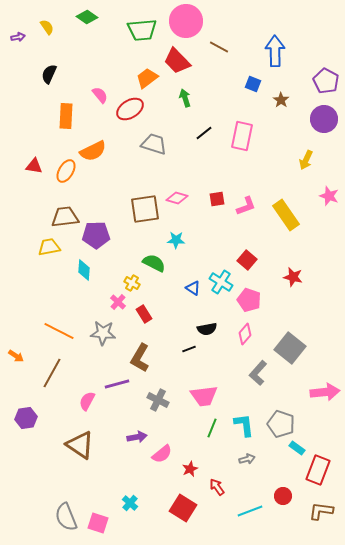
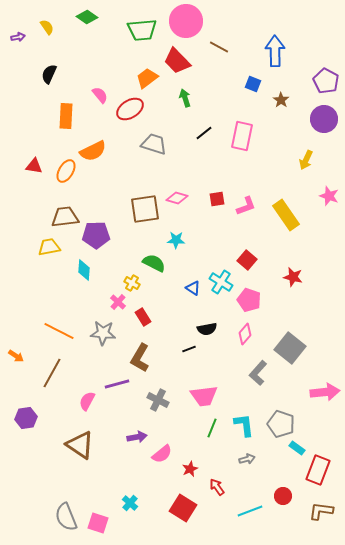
red rectangle at (144, 314): moved 1 px left, 3 px down
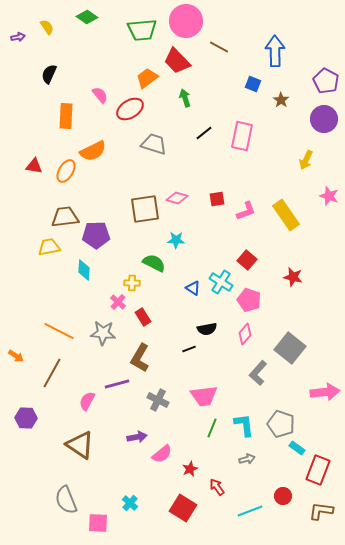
pink L-shape at (246, 206): moved 5 px down
yellow cross at (132, 283): rotated 28 degrees counterclockwise
purple hexagon at (26, 418): rotated 10 degrees clockwise
gray semicircle at (66, 517): moved 17 px up
pink square at (98, 523): rotated 15 degrees counterclockwise
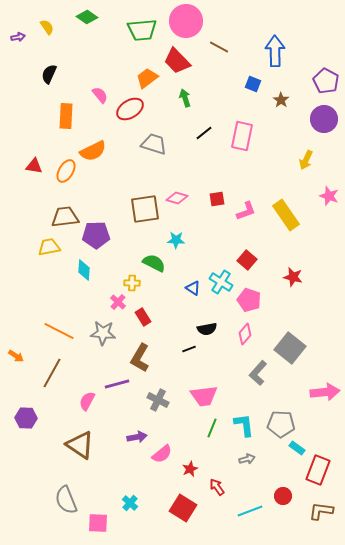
gray pentagon at (281, 424): rotated 16 degrees counterclockwise
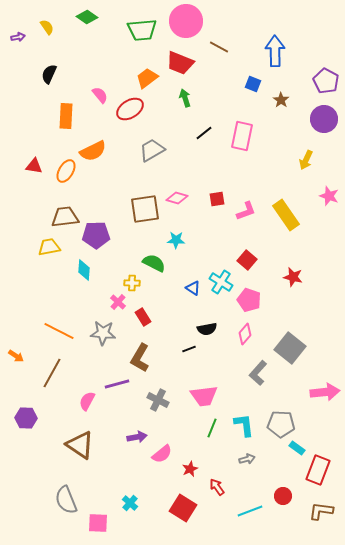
red trapezoid at (177, 61): moved 3 px right, 2 px down; rotated 24 degrees counterclockwise
gray trapezoid at (154, 144): moved 2 px left, 6 px down; rotated 48 degrees counterclockwise
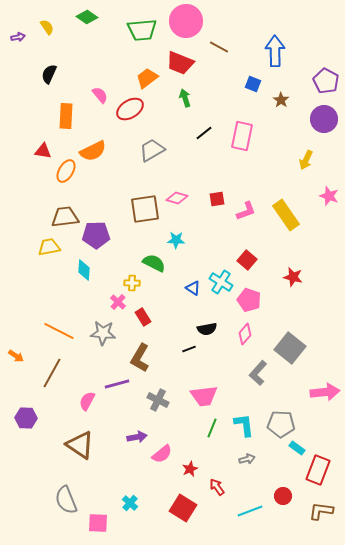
red triangle at (34, 166): moved 9 px right, 15 px up
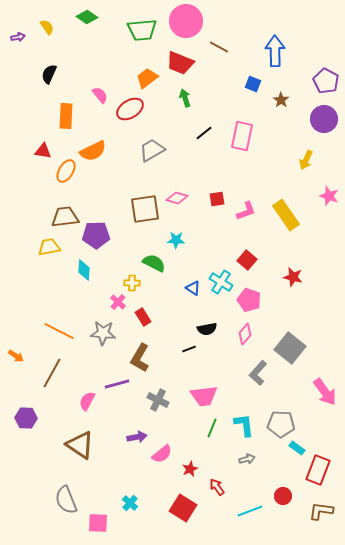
pink arrow at (325, 392): rotated 60 degrees clockwise
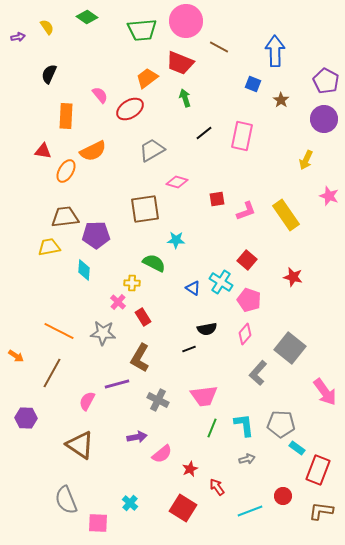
pink diamond at (177, 198): moved 16 px up
